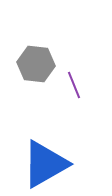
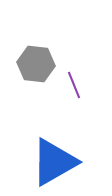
blue triangle: moved 9 px right, 2 px up
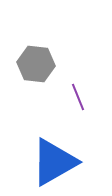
purple line: moved 4 px right, 12 px down
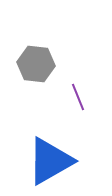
blue triangle: moved 4 px left, 1 px up
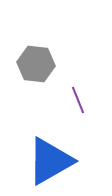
purple line: moved 3 px down
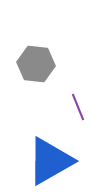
purple line: moved 7 px down
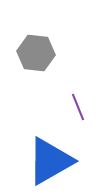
gray hexagon: moved 11 px up
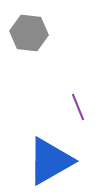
gray hexagon: moved 7 px left, 20 px up
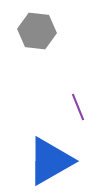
gray hexagon: moved 8 px right, 2 px up
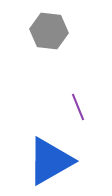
gray hexagon: moved 12 px right
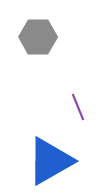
gray hexagon: moved 11 px left, 6 px down; rotated 6 degrees counterclockwise
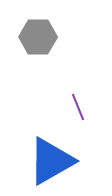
blue triangle: moved 1 px right
